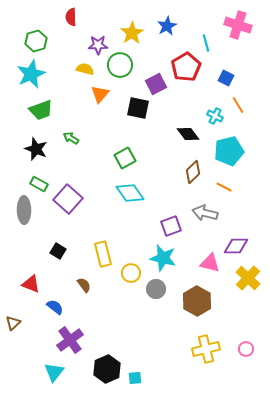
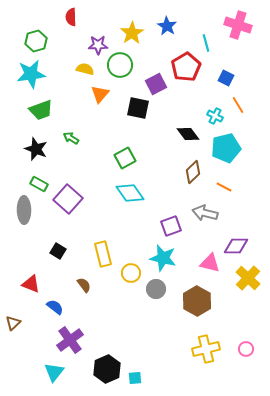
blue star at (167, 26): rotated 12 degrees counterclockwise
cyan star at (31, 74): rotated 16 degrees clockwise
cyan pentagon at (229, 151): moved 3 px left, 3 px up
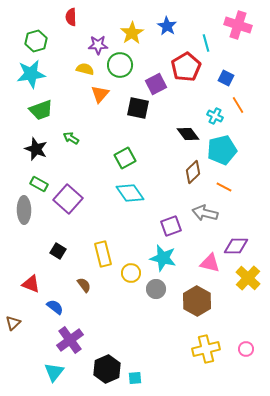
cyan pentagon at (226, 148): moved 4 px left, 2 px down
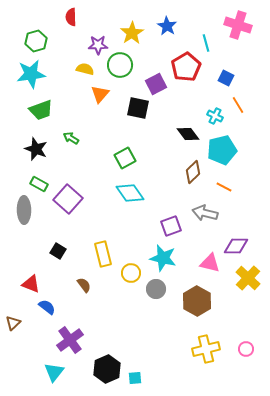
blue semicircle at (55, 307): moved 8 px left
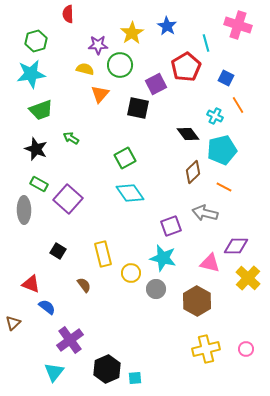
red semicircle at (71, 17): moved 3 px left, 3 px up
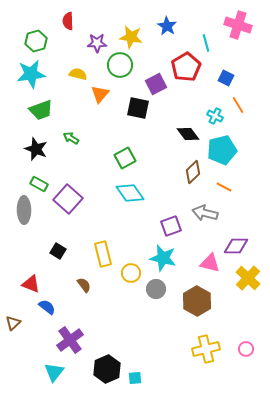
red semicircle at (68, 14): moved 7 px down
yellow star at (132, 33): moved 1 px left, 4 px down; rotated 30 degrees counterclockwise
purple star at (98, 45): moved 1 px left, 2 px up
yellow semicircle at (85, 69): moved 7 px left, 5 px down
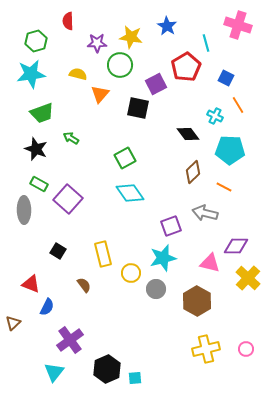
green trapezoid at (41, 110): moved 1 px right, 3 px down
cyan pentagon at (222, 150): moved 8 px right; rotated 16 degrees clockwise
cyan star at (163, 258): rotated 28 degrees counterclockwise
blue semicircle at (47, 307): rotated 78 degrees clockwise
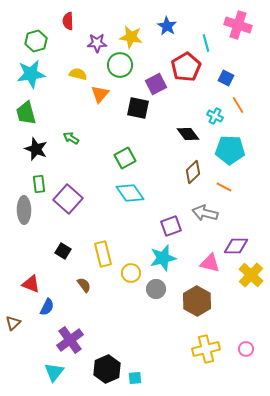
green trapezoid at (42, 113): moved 16 px left; rotated 95 degrees clockwise
green rectangle at (39, 184): rotated 54 degrees clockwise
black square at (58, 251): moved 5 px right
yellow cross at (248, 278): moved 3 px right, 3 px up
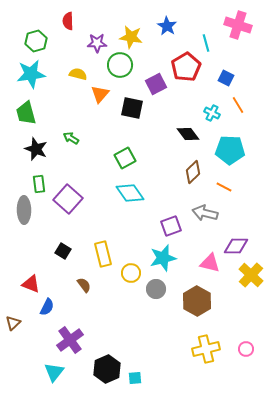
black square at (138, 108): moved 6 px left
cyan cross at (215, 116): moved 3 px left, 3 px up
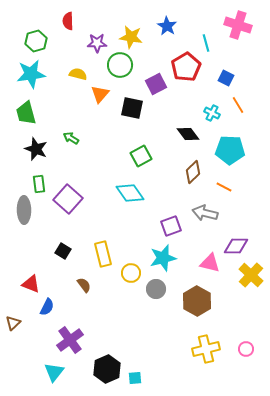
green square at (125, 158): moved 16 px right, 2 px up
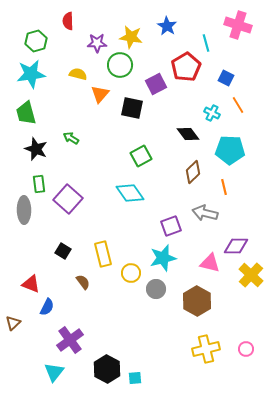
orange line at (224, 187): rotated 49 degrees clockwise
brown semicircle at (84, 285): moved 1 px left, 3 px up
black hexagon at (107, 369): rotated 8 degrees counterclockwise
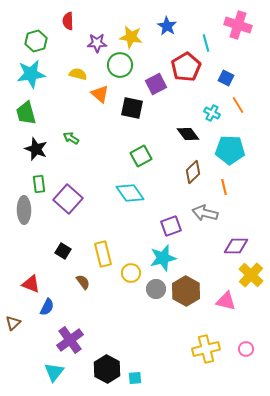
orange triangle at (100, 94): rotated 30 degrees counterclockwise
pink triangle at (210, 263): moved 16 px right, 38 px down
brown hexagon at (197, 301): moved 11 px left, 10 px up
